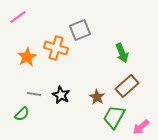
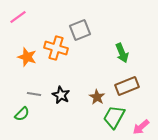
orange star: rotated 24 degrees counterclockwise
brown rectangle: rotated 20 degrees clockwise
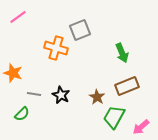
orange star: moved 14 px left, 16 px down
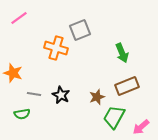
pink line: moved 1 px right, 1 px down
brown star: rotated 21 degrees clockwise
green semicircle: rotated 35 degrees clockwise
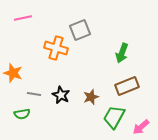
pink line: moved 4 px right; rotated 24 degrees clockwise
green arrow: rotated 42 degrees clockwise
brown star: moved 6 px left
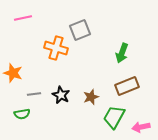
gray line: rotated 16 degrees counterclockwise
pink arrow: rotated 30 degrees clockwise
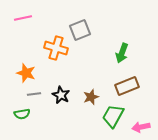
orange star: moved 13 px right
green trapezoid: moved 1 px left, 1 px up
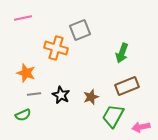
green semicircle: moved 1 px right, 1 px down; rotated 14 degrees counterclockwise
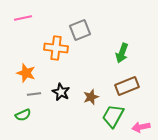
orange cross: rotated 10 degrees counterclockwise
black star: moved 3 px up
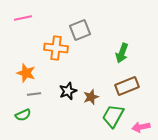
black star: moved 7 px right, 1 px up; rotated 24 degrees clockwise
